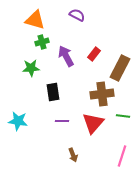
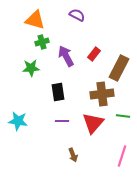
brown rectangle: moved 1 px left
black rectangle: moved 5 px right
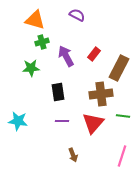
brown cross: moved 1 px left
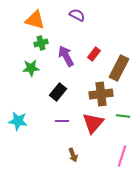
green cross: moved 1 px left, 1 px down
black rectangle: rotated 48 degrees clockwise
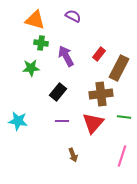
purple semicircle: moved 4 px left, 1 px down
green cross: rotated 24 degrees clockwise
red rectangle: moved 5 px right
green line: moved 1 px right, 1 px down
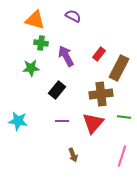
black rectangle: moved 1 px left, 2 px up
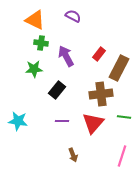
orange triangle: rotated 10 degrees clockwise
green star: moved 3 px right, 1 px down
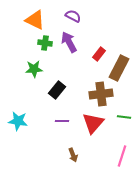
green cross: moved 4 px right
purple arrow: moved 3 px right, 14 px up
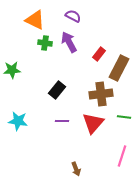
green star: moved 22 px left, 1 px down
brown arrow: moved 3 px right, 14 px down
